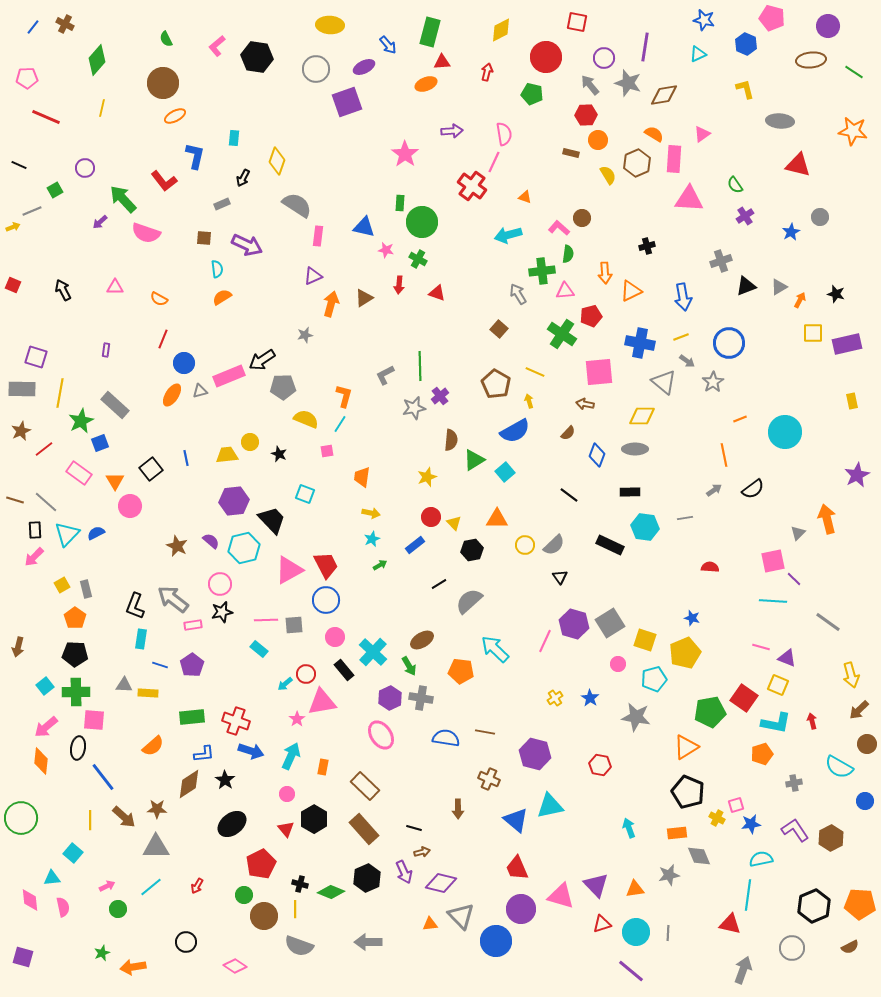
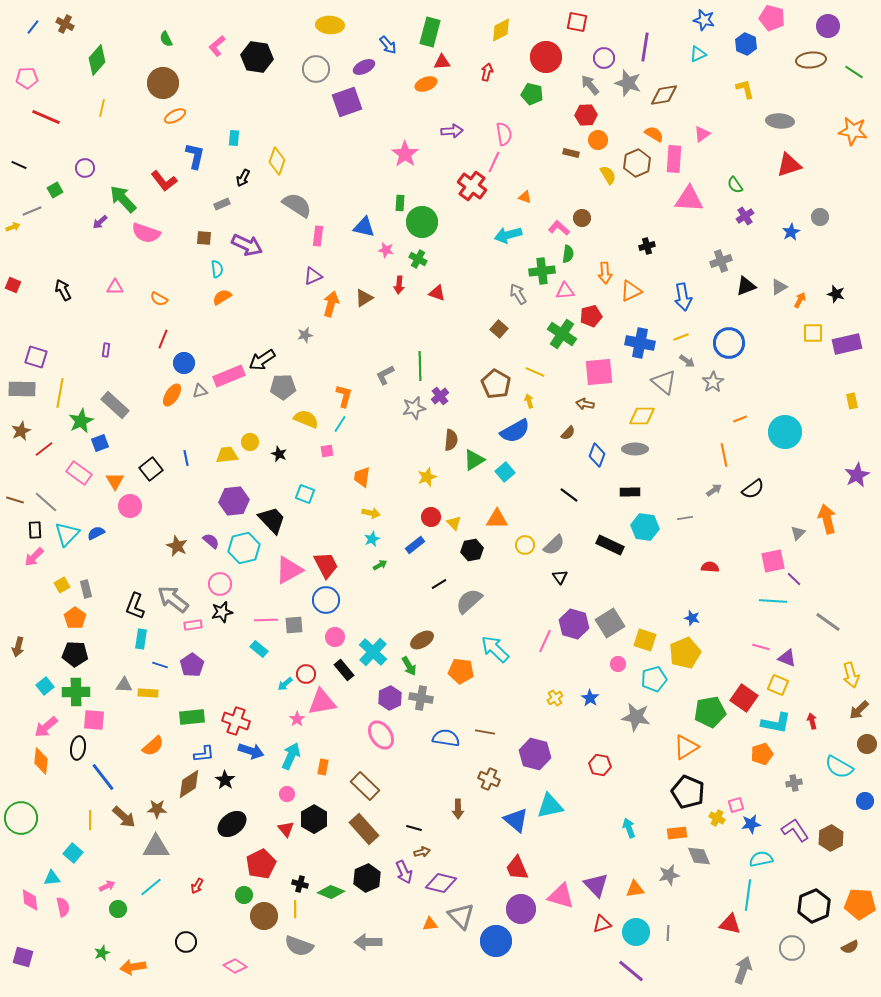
red triangle at (798, 165): moved 9 px left; rotated 32 degrees counterclockwise
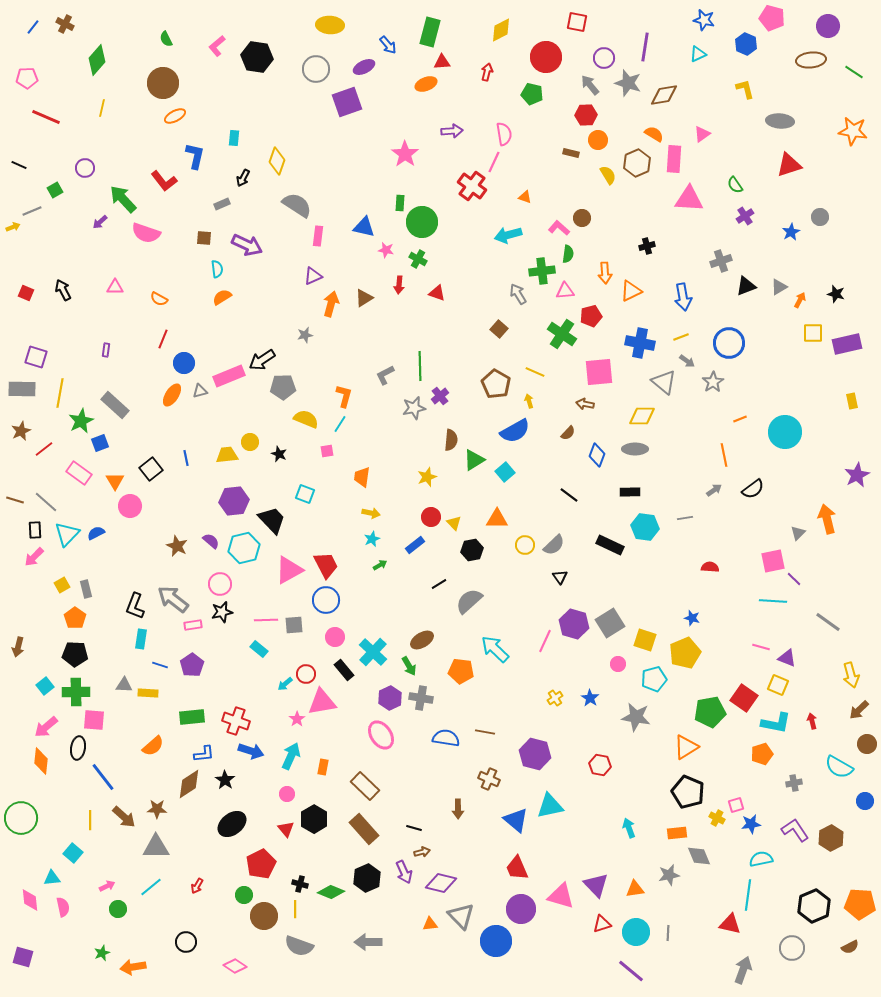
red square at (13, 285): moved 13 px right, 8 px down
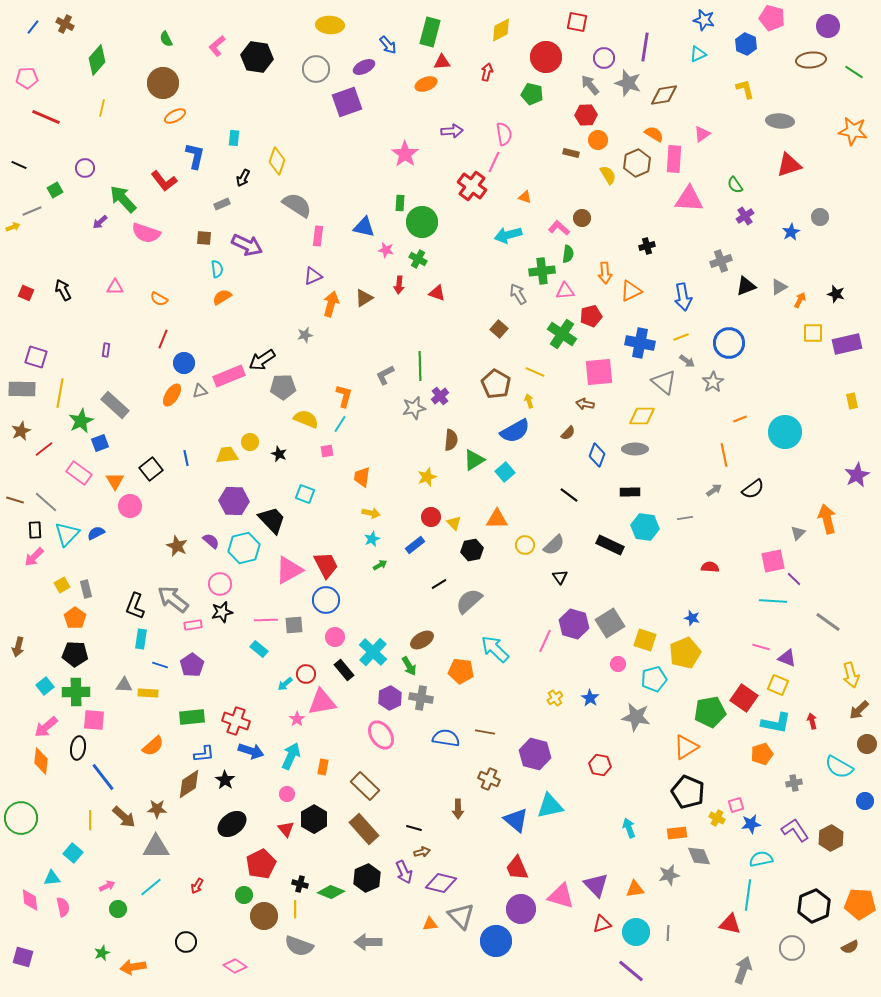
purple hexagon at (234, 501): rotated 8 degrees clockwise
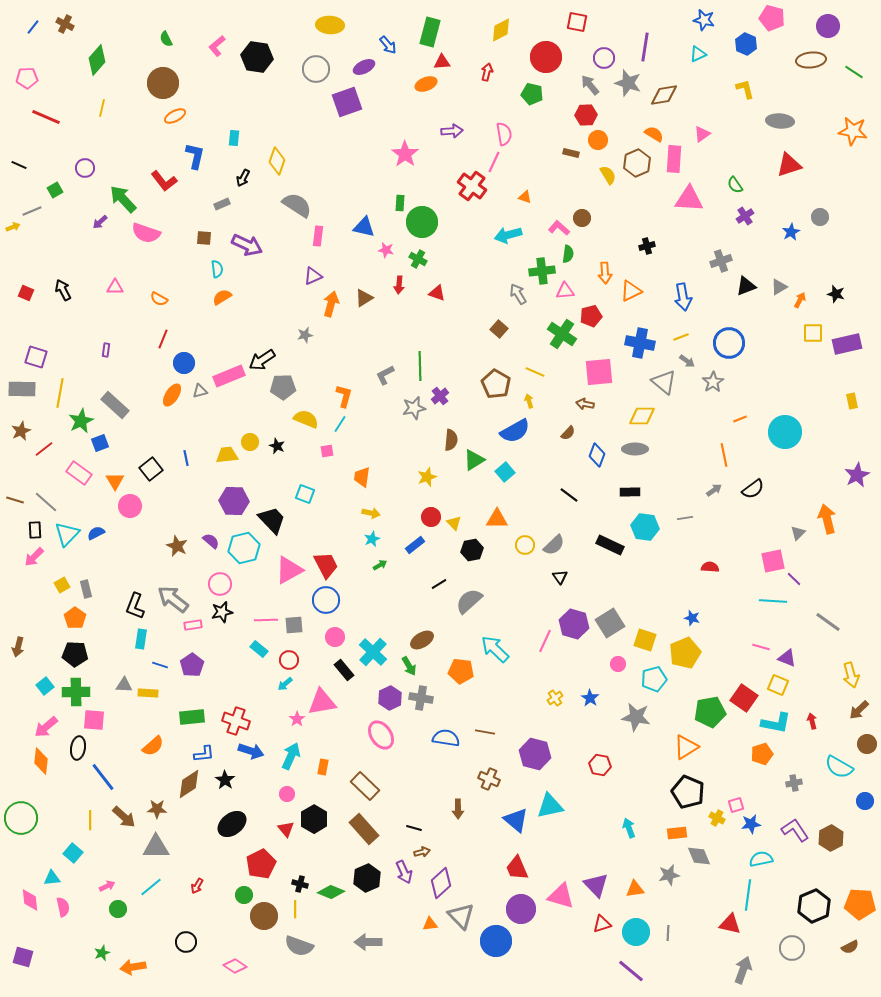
black star at (279, 454): moved 2 px left, 8 px up
red circle at (306, 674): moved 17 px left, 14 px up
purple diamond at (441, 883): rotated 56 degrees counterclockwise
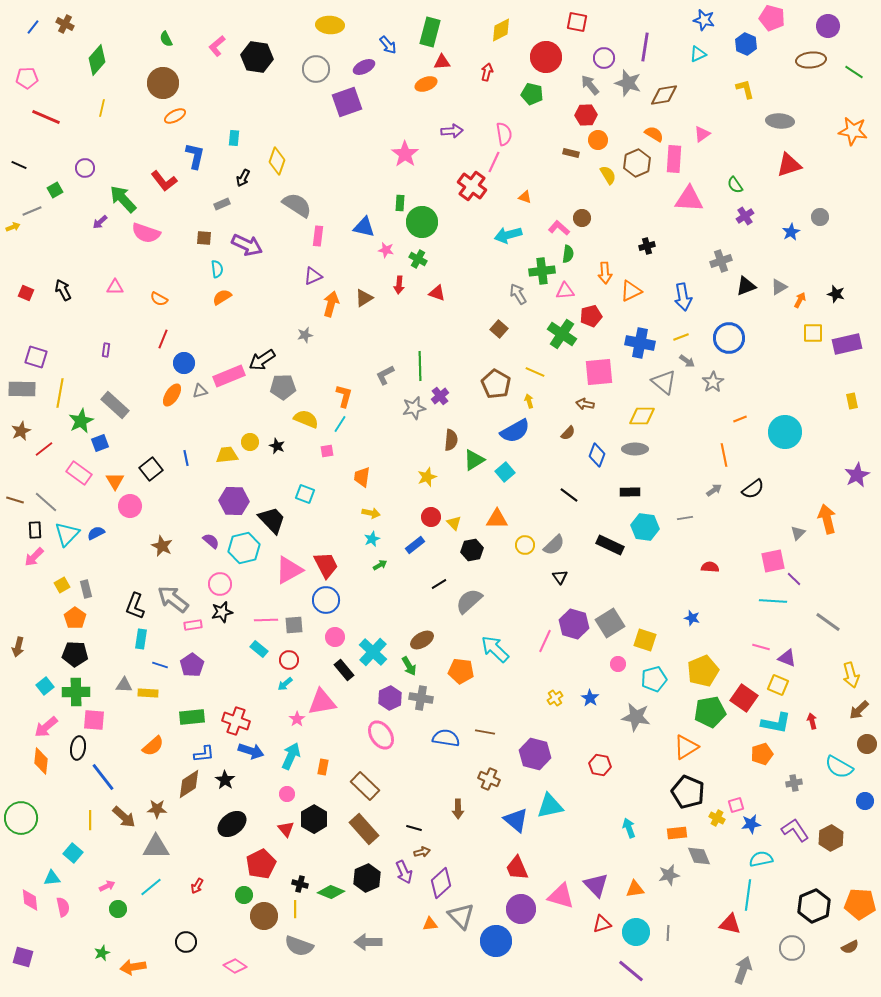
blue circle at (729, 343): moved 5 px up
brown star at (177, 546): moved 15 px left
yellow pentagon at (685, 653): moved 18 px right, 18 px down
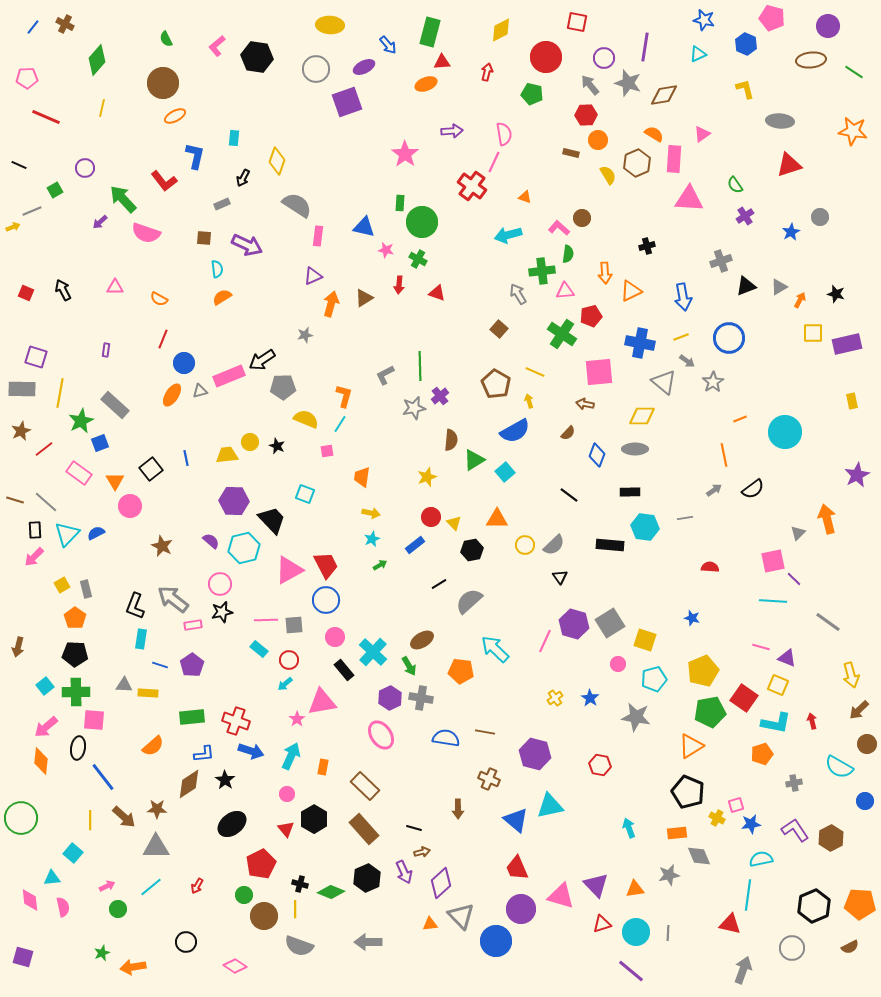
black rectangle at (610, 545): rotated 20 degrees counterclockwise
orange triangle at (686, 747): moved 5 px right, 1 px up
